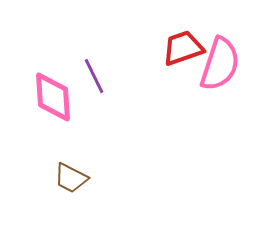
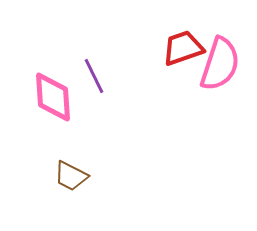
brown trapezoid: moved 2 px up
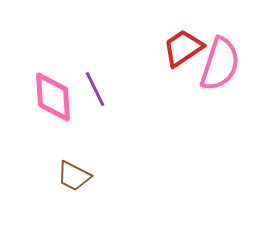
red trapezoid: rotated 15 degrees counterclockwise
purple line: moved 1 px right, 13 px down
brown trapezoid: moved 3 px right
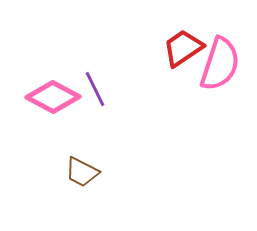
pink diamond: rotated 58 degrees counterclockwise
brown trapezoid: moved 8 px right, 4 px up
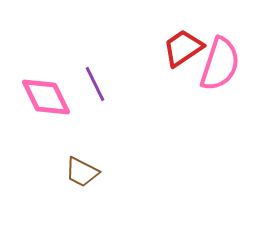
purple line: moved 5 px up
pink diamond: moved 7 px left; rotated 36 degrees clockwise
